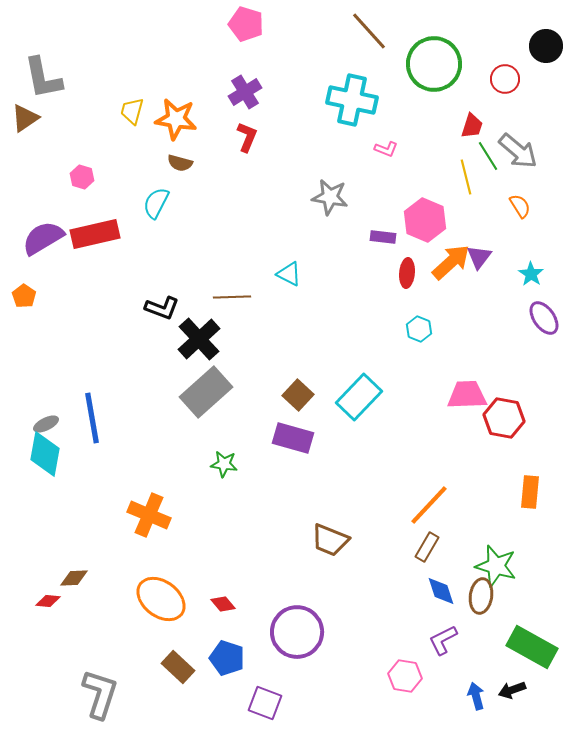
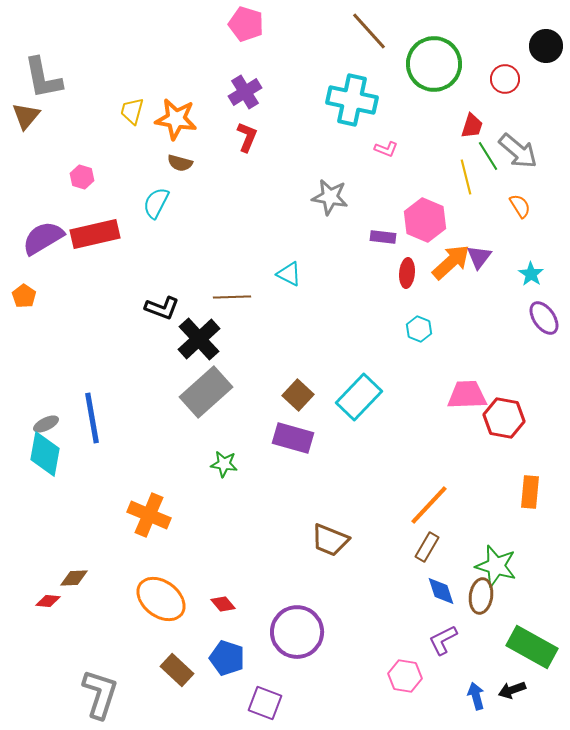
brown triangle at (25, 118): moved 1 px right, 2 px up; rotated 16 degrees counterclockwise
brown rectangle at (178, 667): moved 1 px left, 3 px down
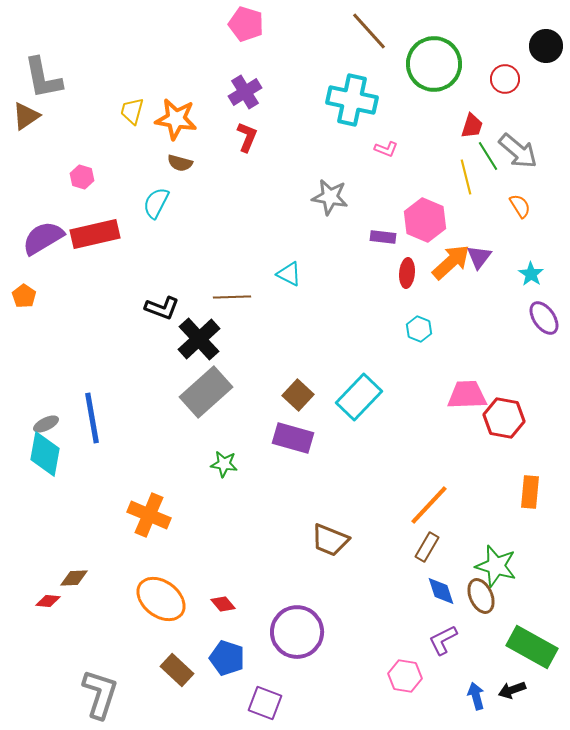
brown triangle at (26, 116): rotated 16 degrees clockwise
brown ellipse at (481, 596): rotated 32 degrees counterclockwise
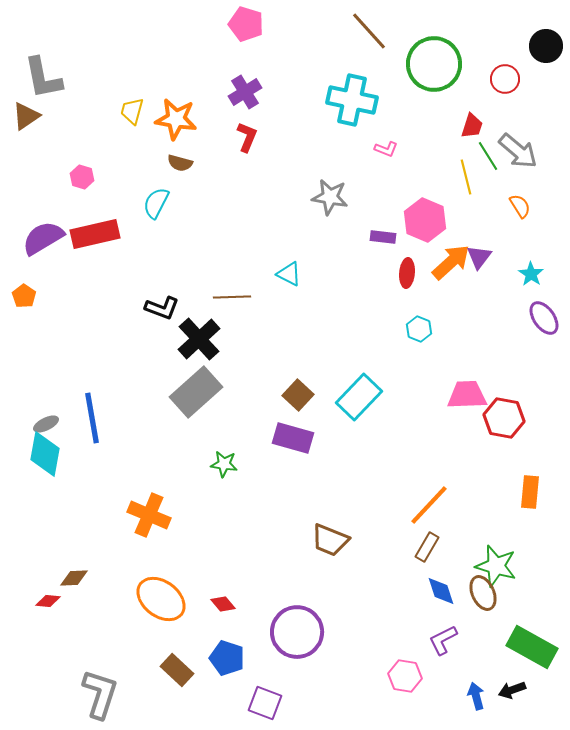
gray rectangle at (206, 392): moved 10 px left
brown ellipse at (481, 596): moved 2 px right, 3 px up
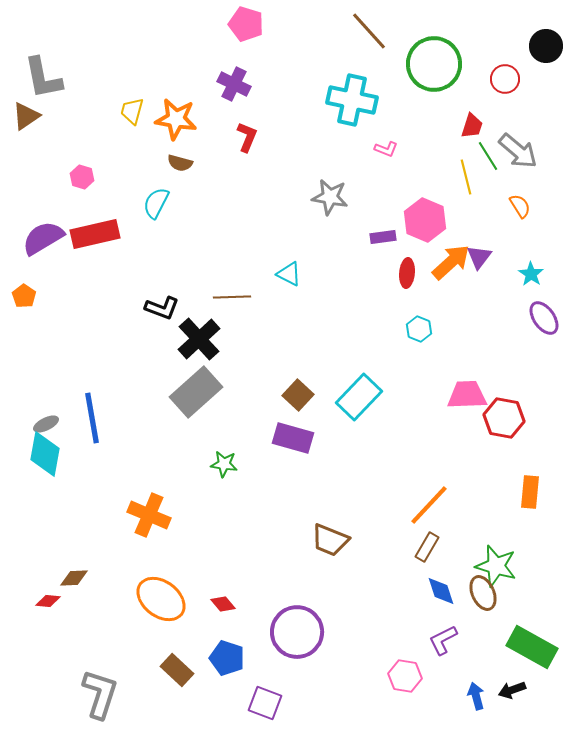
purple cross at (245, 92): moved 11 px left, 8 px up; rotated 32 degrees counterclockwise
purple rectangle at (383, 237): rotated 15 degrees counterclockwise
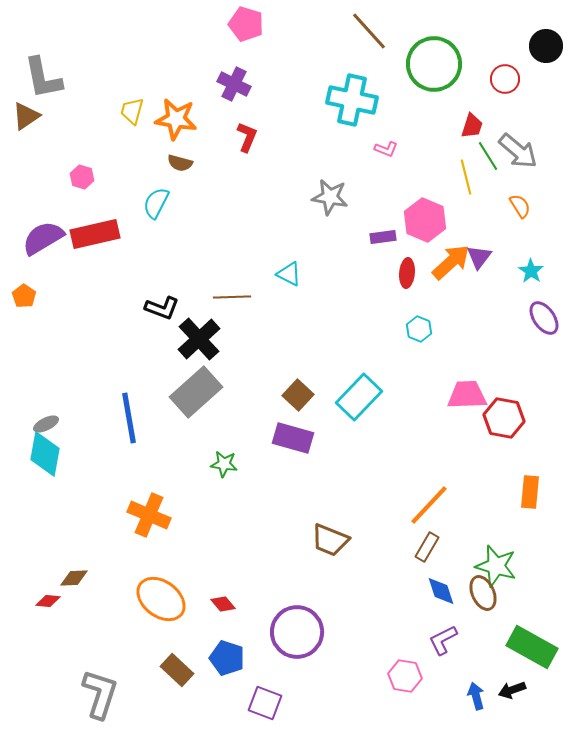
cyan star at (531, 274): moved 3 px up
blue line at (92, 418): moved 37 px right
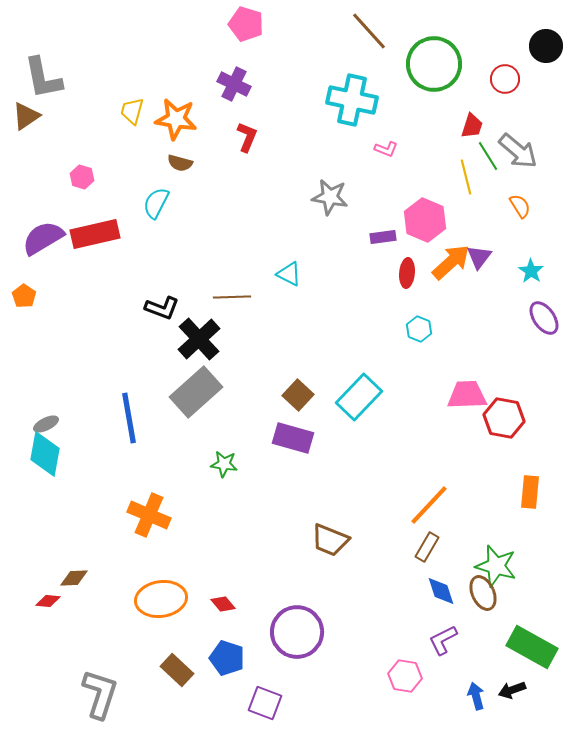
orange ellipse at (161, 599): rotated 45 degrees counterclockwise
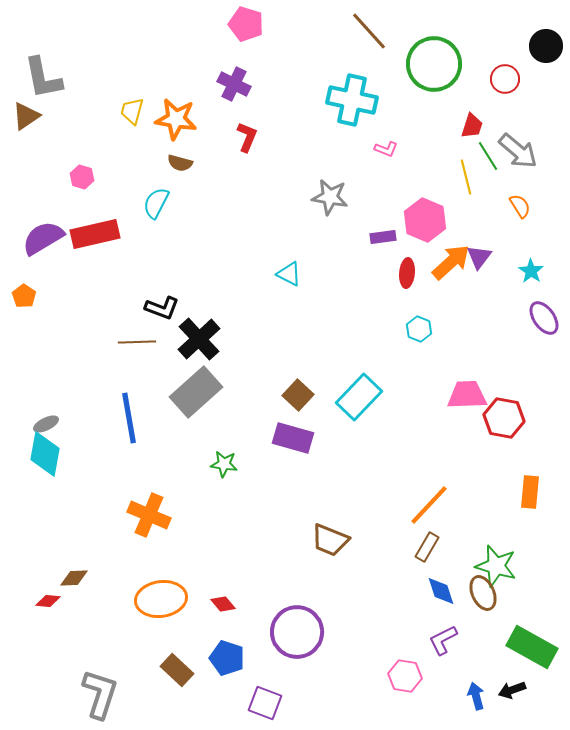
brown line at (232, 297): moved 95 px left, 45 px down
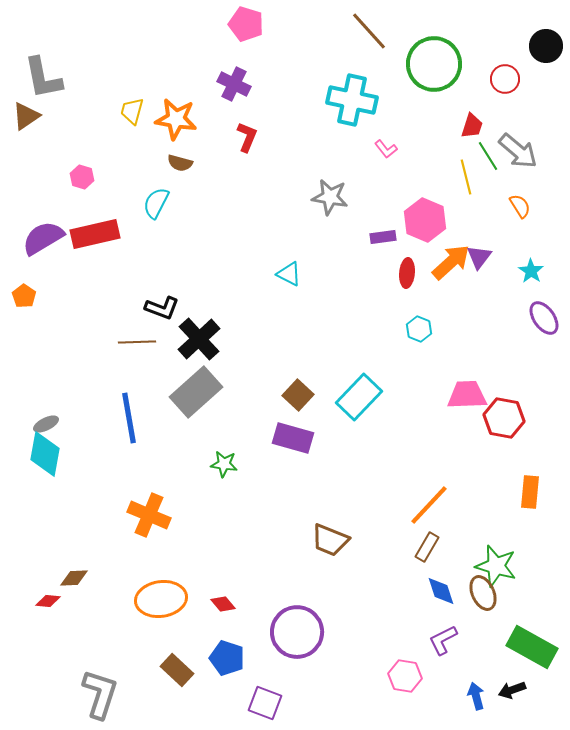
pink L-shape at (386, 149): rotated 30 degrees clockwise
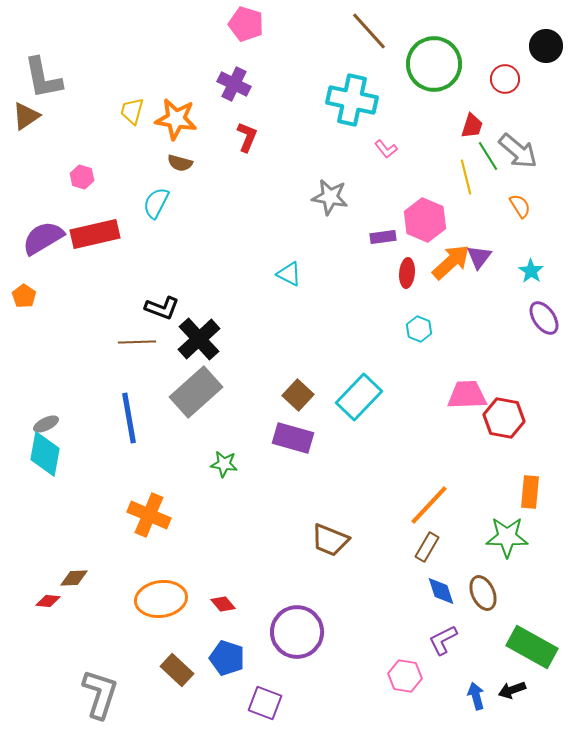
green star at (496, 566): moved 11 px right, 29 px up; rotated 15 degrees counterclockwise
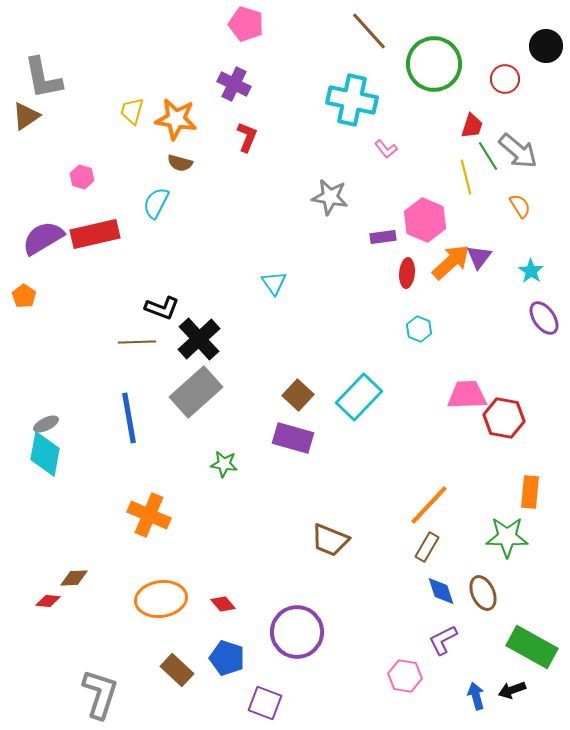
cyan triangle at (289, 274): moved 15 px left, 9 px down; rotated 28 degrees clockwise
